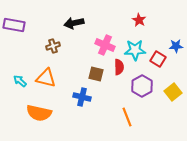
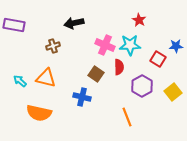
cyan star: moved 5 px left, 5 px up
brown square: rotated 21 degrees clockwise
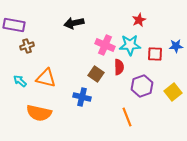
red star: rotated 16 degrees clockwise
brown cross: moved 26 px left
red square: moved 3 px left, 5 px up; rotated 28 degrees counterclockwise
purple hexagon: rotated 10 degrees clockwise
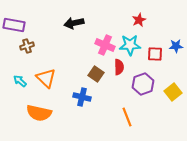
orange triangle: rotated 30 degrees clockwise
purple hexagon: moved 1 px right, 2 px up
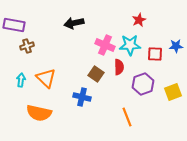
cyan arrow: moved 1 px right, 1 px up; rotated 56 degrees clockwise
yellow square: rotated 18 degrees clockwise
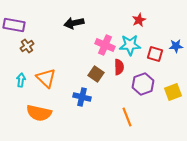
brown cross: rotated 16 degrees counterclockwise
red square: rotated 14 degrees clockwise
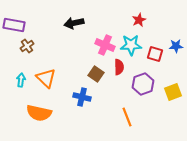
cyan star: moved 1 px right
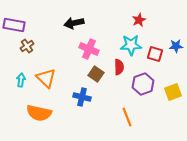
pink cross: moved 16 px left, 4 px down
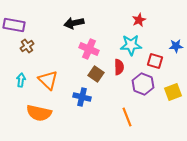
red square: moved 7 px down
orange triangle: moved 2 px right, 2 px down
purple hexagon: rotated 20 degrees counterclockwise
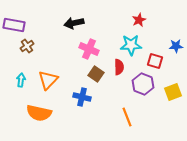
orange triangle: rotated 30 degrees clockwise
